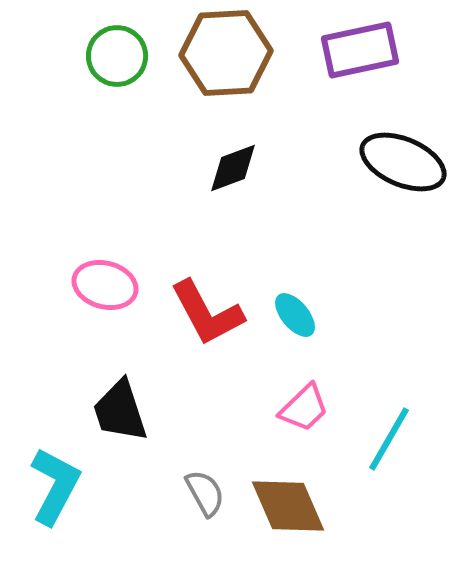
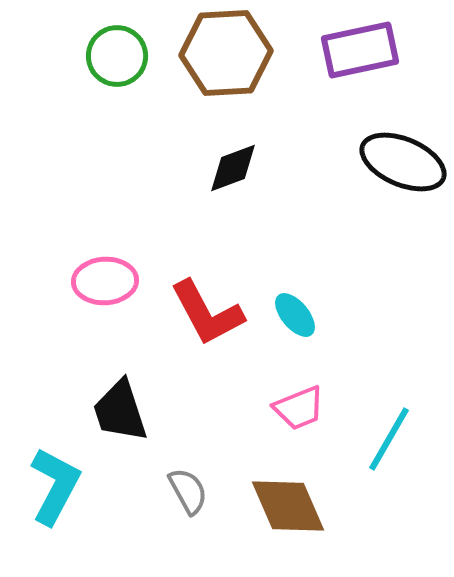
pink ellipse: moved 4 px up; rotated 18 degrees counterclockwise
pink trapezoid: moved 5 px left; rotated 22 degrees clockwise
gray semicircle: moved 17 px left, 2 px up
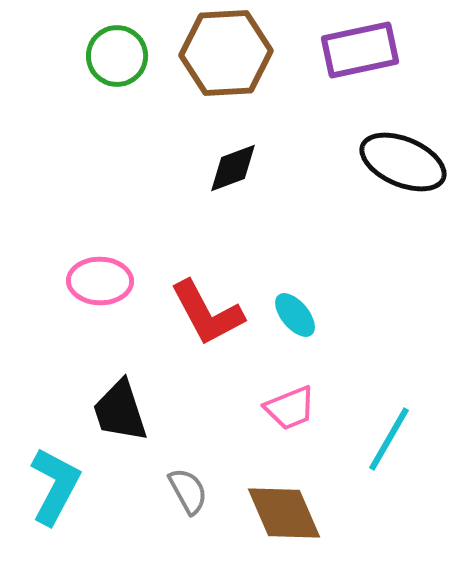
pink ellipse: moved 5 px left; rotated 4 degrees clockwise
pink trapezoid: moved 9 px left
brown diamond: moved 4 px left, 7 px down
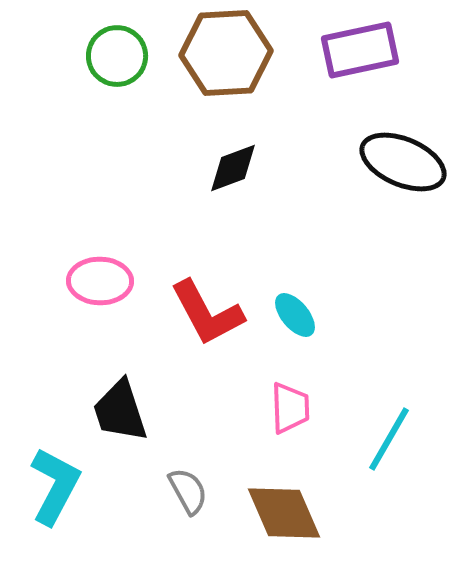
pink trapezoid: rotated 70 degrees counterclockwise
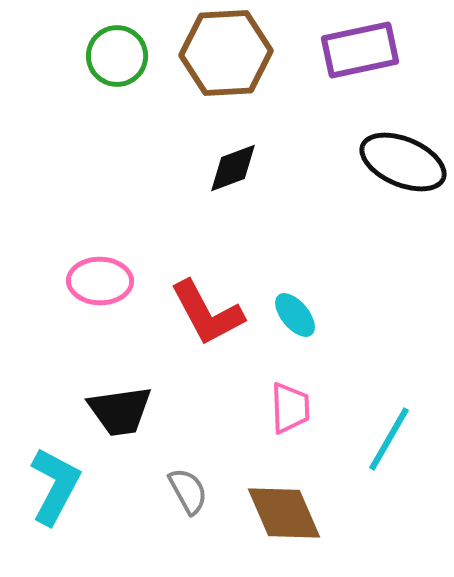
black trapezoid: rotated 80 degrees counterclockwise
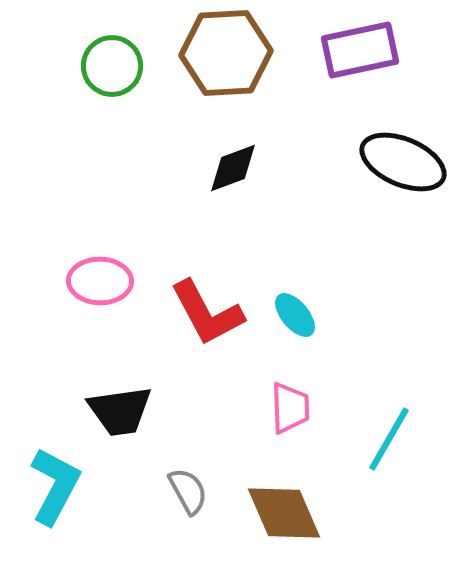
green circle: moved 5 px left, 10 px down
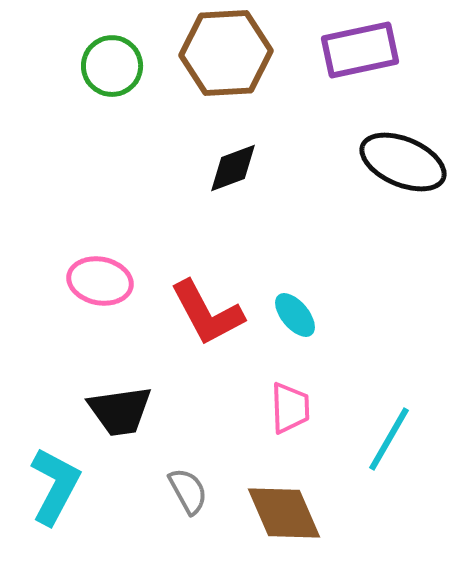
pink ellipse: rotated 10 degrees clockwise
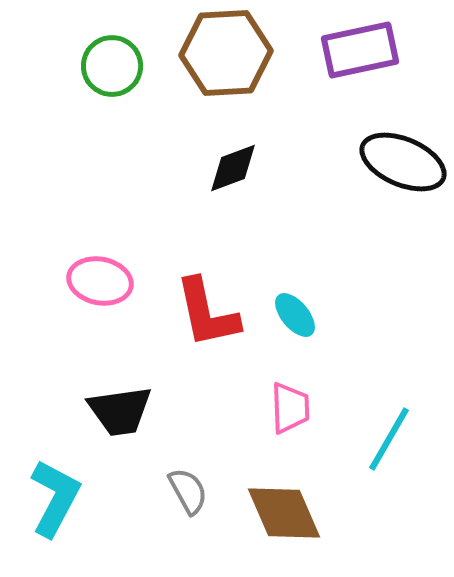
red L-shape: rotated 16 degrees clockwise
cyan L-shape: moved 12 px down
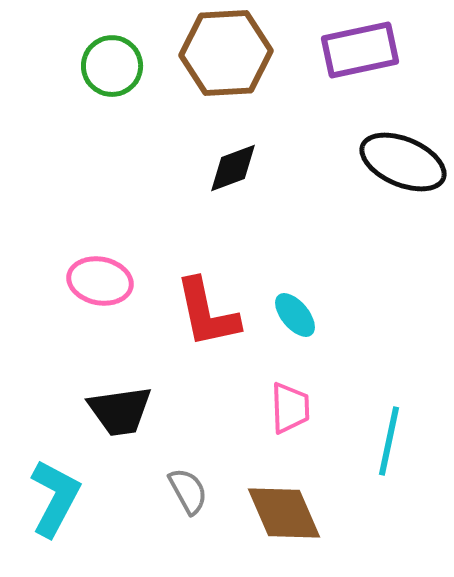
cyan line: moved 2 px down; rotated 18 degrees counterclockwise
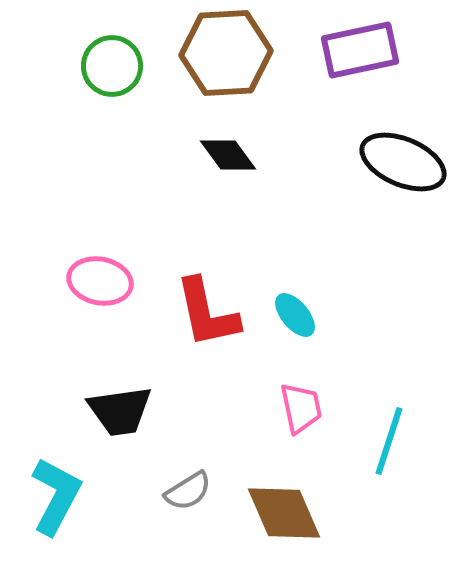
black diamond: moved 5 px left, 13 px up; rotated 74 degrees clockwise
pink trapezoid: moved 11 px right; rotated 10 degrees counterclockwise
cyan line: rotated 6 degrees clockwise
gray semicircle: rotated 87 degrees clockwise
cyan L-shape: moved 1 px right, 2 px up
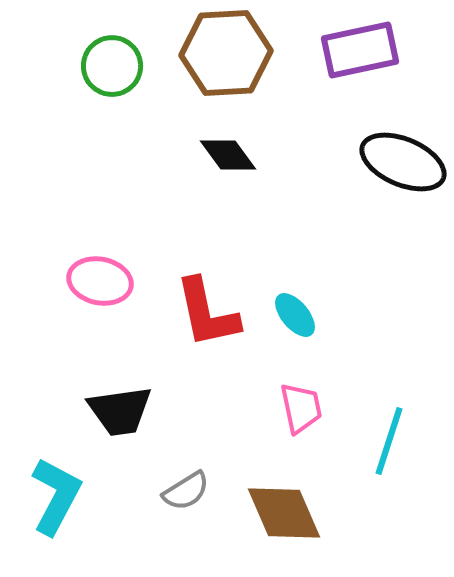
gray semicircle: moved 2 px left
